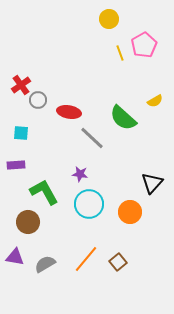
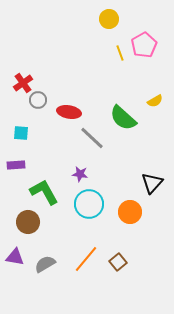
red cross: moved 2 px right, 2 px up
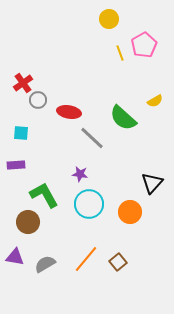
green L-shape: moved 3 px down
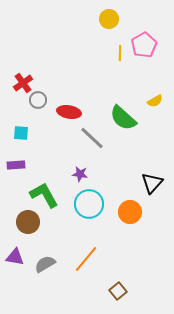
yellow line: rotated 21 degrees clockwise
brown square: moved 29 px down
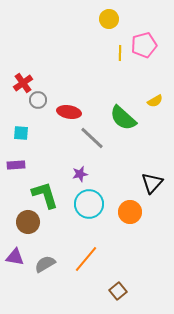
pink pentagon: rotated 15 degrees clockwise
purple star: rotated 21 degrees counterclockwise
green L-shape: moved 1 px right; rotated 12 degrees clockwise
